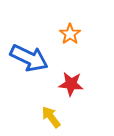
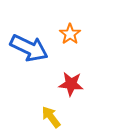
blue arrow: moved 10 px up
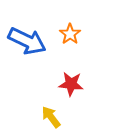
blue arrow: moved 2 px left, 7 px up
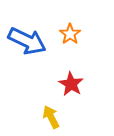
red star: rotated 25 degrees clockwise
yellow arrow: rotated 10 degrees clockwise
